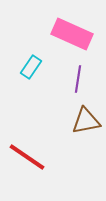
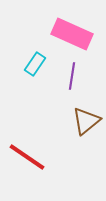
cyan rectangle: moved 4 px right, 3 px up
purple line: moved 6 px left, 3 px up
brown triangle: rotated 28 degrees counterclockwise
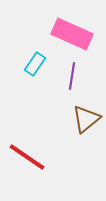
brown triangle: moved 2 px up
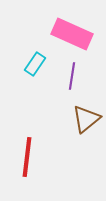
red line: rotated 63 degrees clockwise
